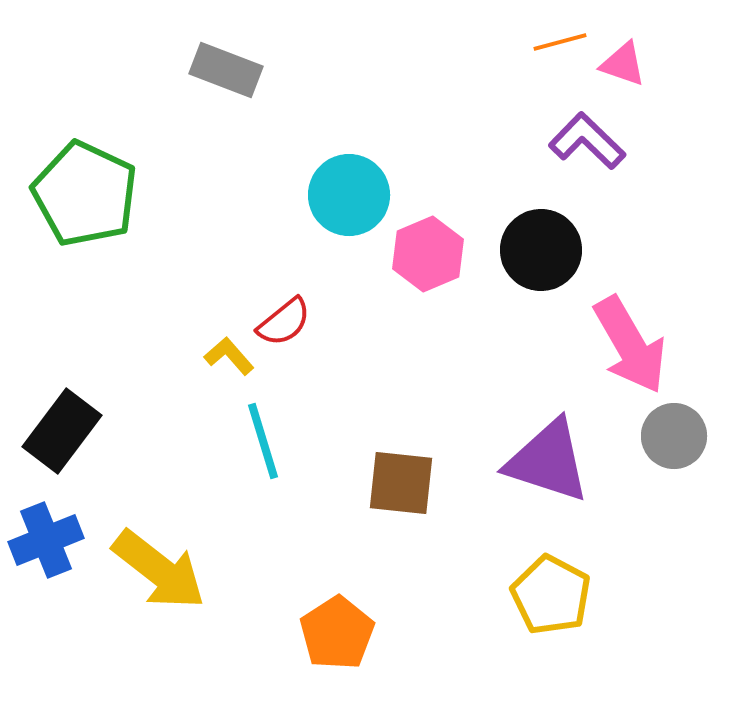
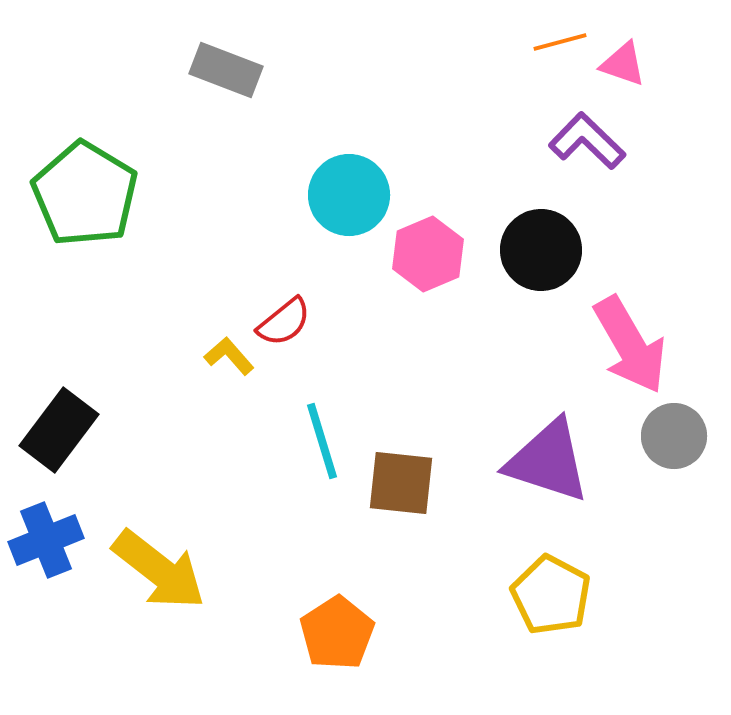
green pentagon: rotated 6 degrees clockwise
black rectangle: moved 3 px left, 1 px up
cyan line: moved 59 px right
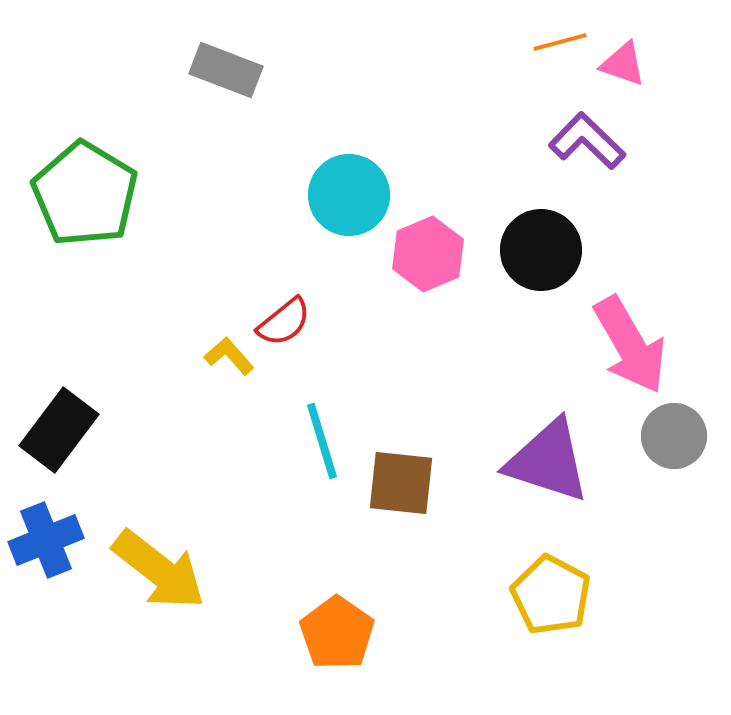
orange pentagon: rotated 4 degrees counterclockwise
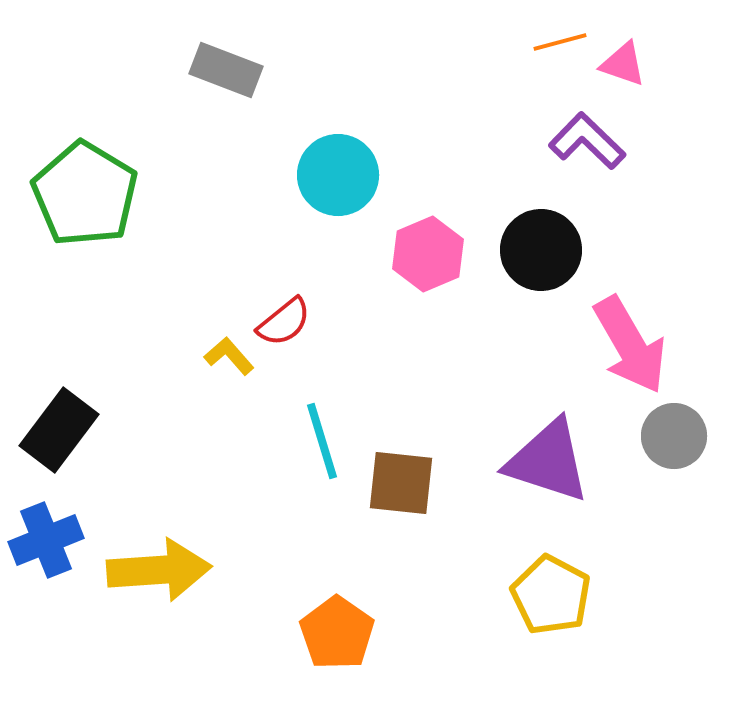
cyan circle: moved 11 px left, 20 px up
yellow arrow: rotated 42 degrees counterclockwise
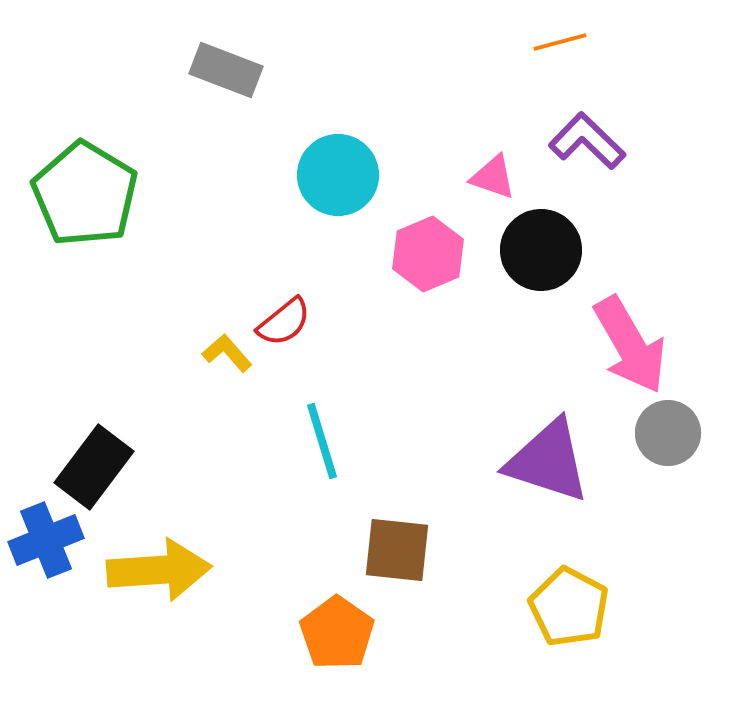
pink triangle: moved 130 px left, 113 px down
yellow L-shape: moved 2 px left, 3 px up
black rectangle: moved 35 px right, 37 px down
gray circle: moved 6 px left, 3 px up
brown square: moved 4 px left, 67 px down
yellow pentagon: moved 18 px right, 12 px down
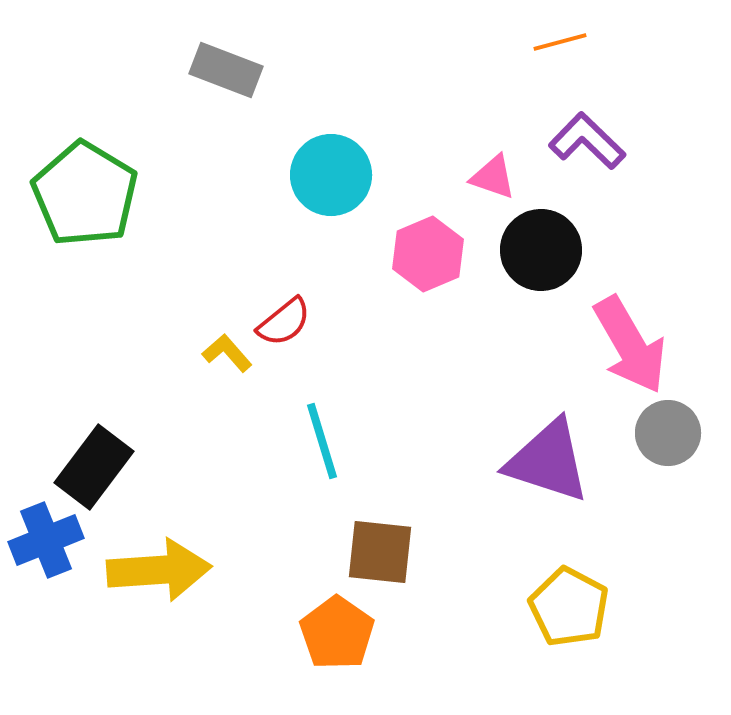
cyan circle: moved 7 px left
brown square: moved 17 px left, 2 px down
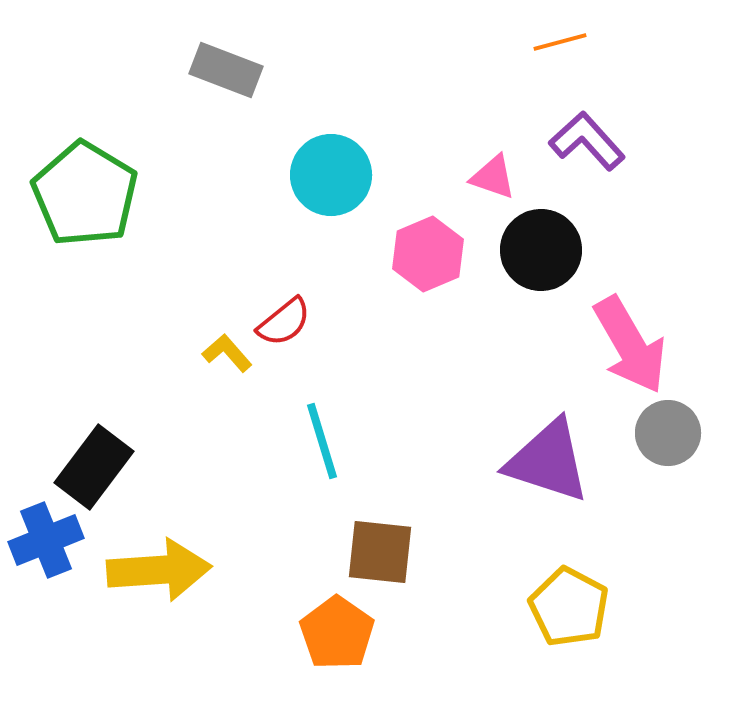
purple L-shape: rotated 4 degrees clockwise
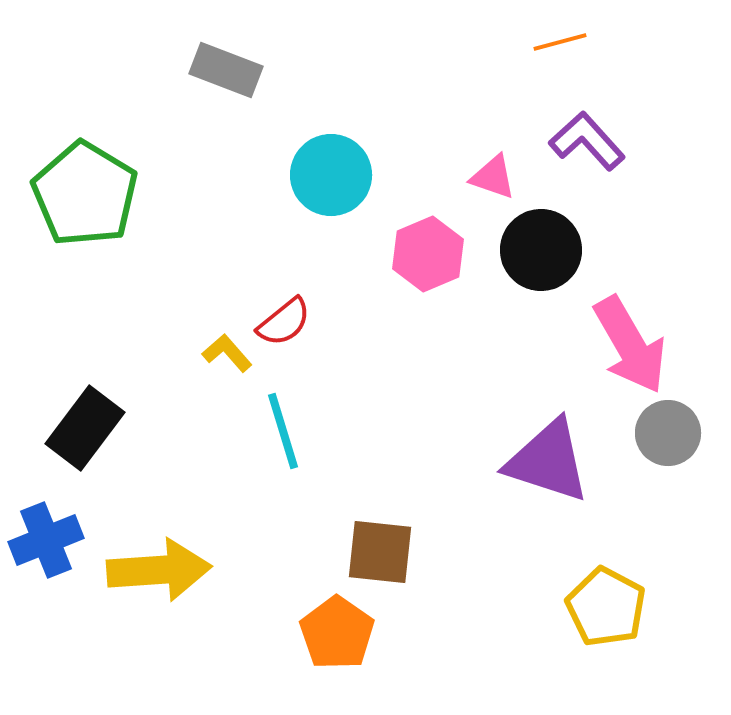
cyan line: moved 39 px left, 10 px up
black rectangle: moved 9 px left, 39 px up
yellow pentagon: moved 37 px right
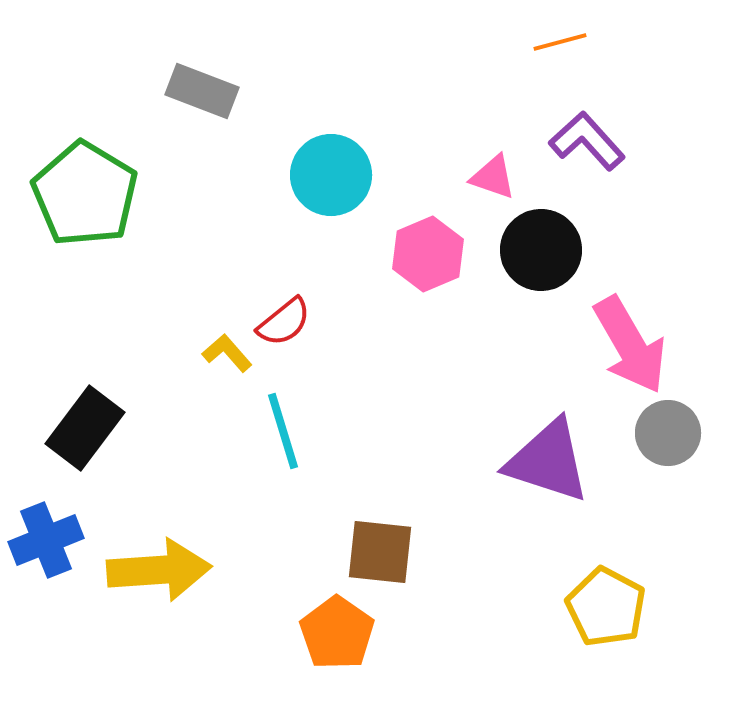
gray rectangle: moved 24 px left, 21 px down
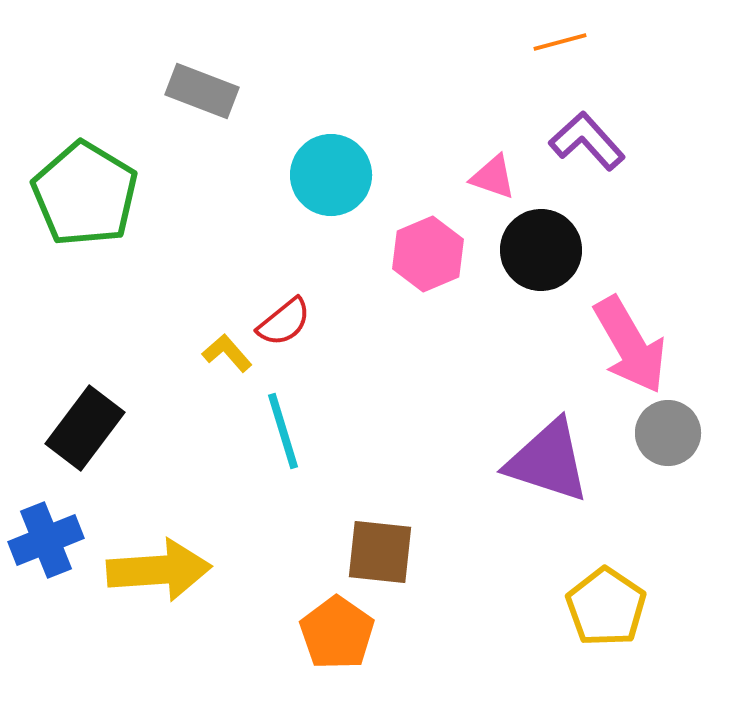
yellow pentagon: rotated 6 degrees clockwise
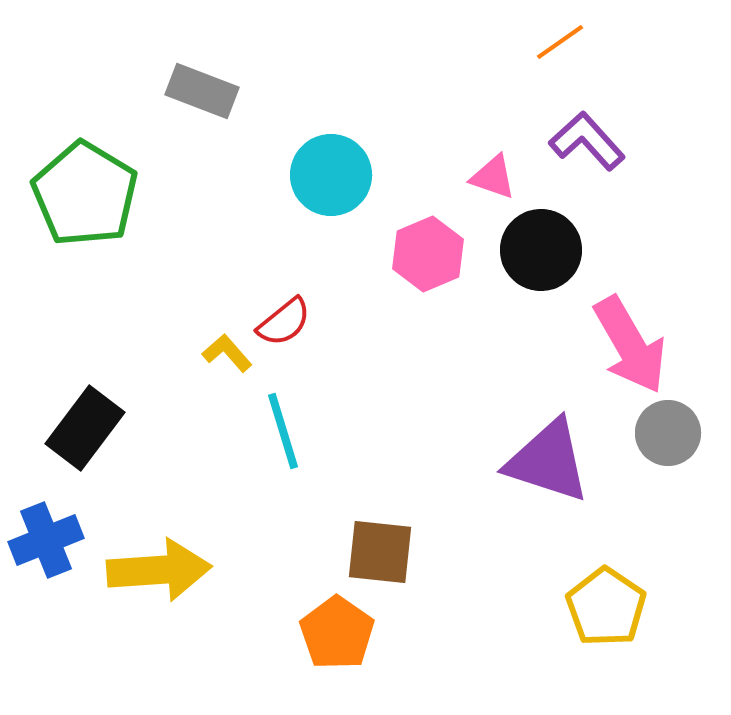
orange line: rotated 20 degrees counterclockwise
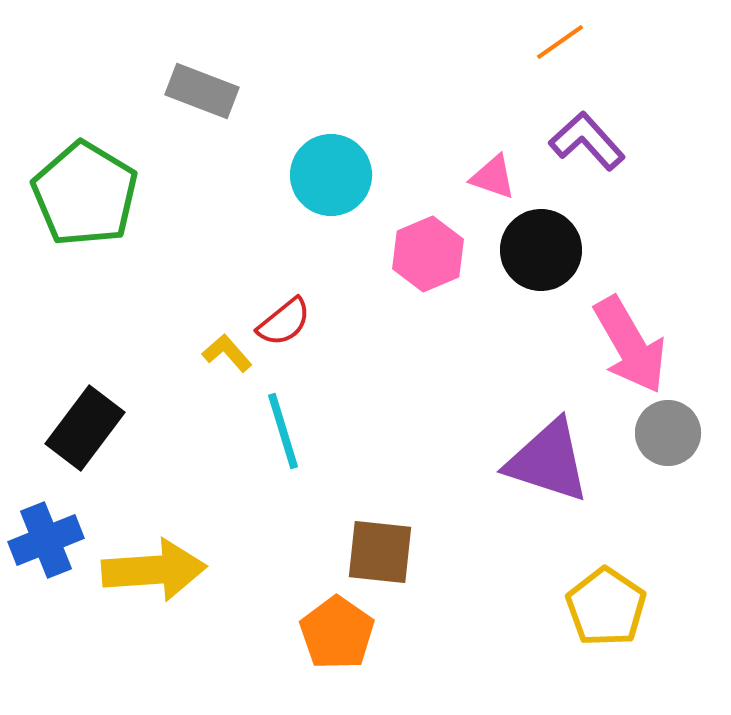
yellow arrow: moved 5 px left
